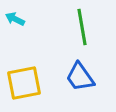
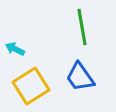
cyan arrow: moved 30 px down
yellow square: moved 7 px right, 3 px down; rotated 21 degrees counterclockwise
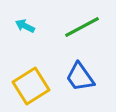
green line: rotated 72 degrees clockwise
cyan arrow: moved 10 px right, 23 px up
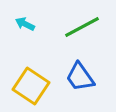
cyan arrow: moved 2 px up
yellow square: rotated 24 degrees counterclockwise
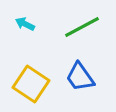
yellow square: moved 2 px up
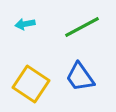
cyan arrow: rotated 36 degrees counterclockwise
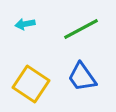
green line: moved 1 px left, 2 px down
blue trapezoid: moved 2 px right
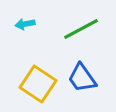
blue trapezoid: moved 1 px down
yellow square: moved 7 px right
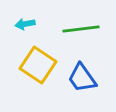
green line: rotated 21 degrees clockwise
yellow square: moved 19 px up
